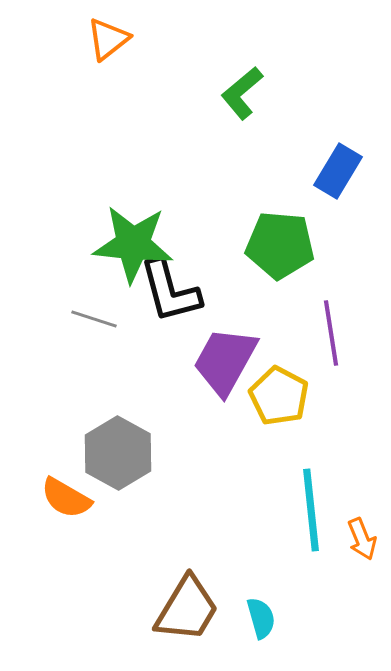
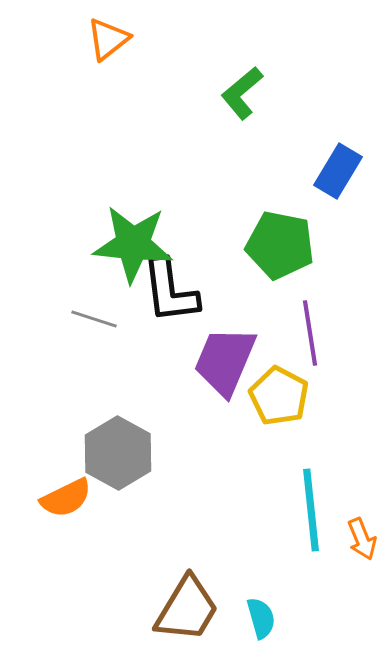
green pentagon: rotated 6 degrees clockwise
black L-shape: rotated 8 degrees clockwise
purple line: moved 21 px left
purple trapezoid: rotated 6 degrees counterclockwise
orange semicircle: rotated 56 degrees counterclockwise
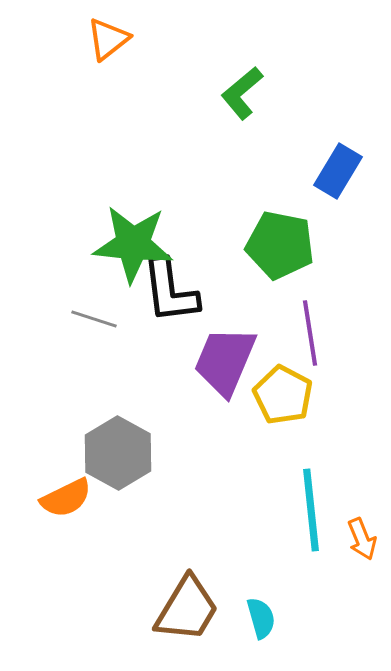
yellow pentagon: moved 4 px right, 1 px up
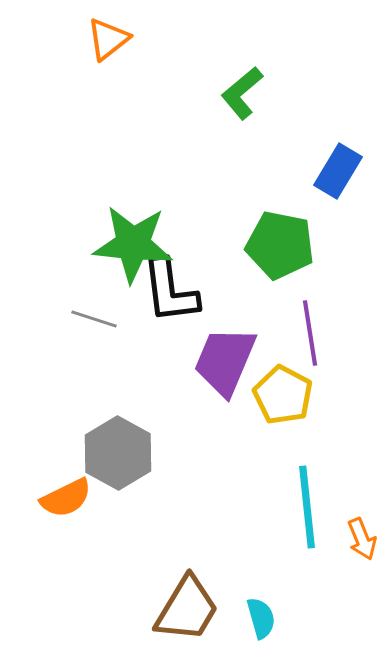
cyan line: moved 4 px left, 3 px up
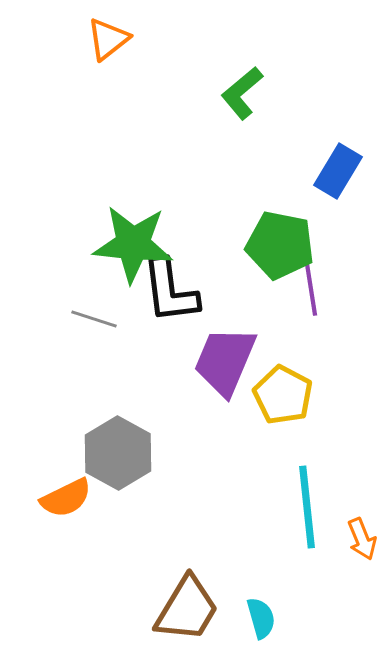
purple line: moved 50 px up
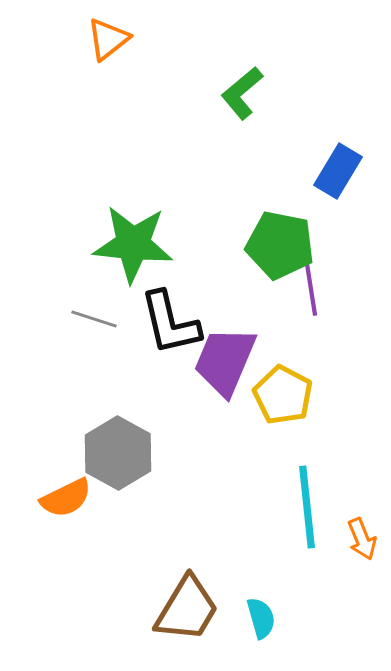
black L-shape: moved 32 px down; rotated 6 degrees counterclockwise
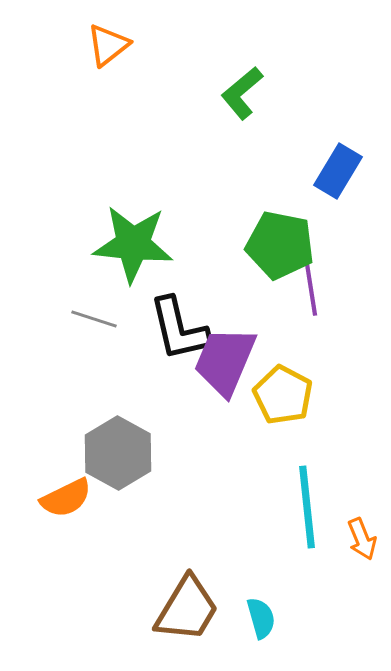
orange triangle: moved 6 px down
black L-shape: moved 9 px right, 6 px down
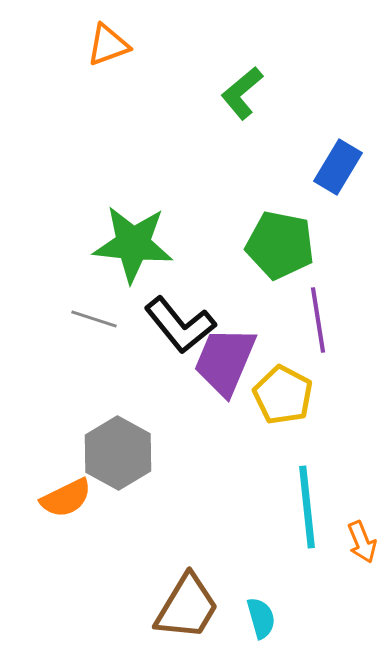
orange triangle: rotated 18 degrees clockwise
blue rectangle: moved 4 px up
purple line: moved 8 px right, 37 px down
black L-shape: moved 1 px right, 4 px up; rotated 26 degrees counterclockwise
orange arrow: moved 3 px down
brown trapezoid: moved 2 px up
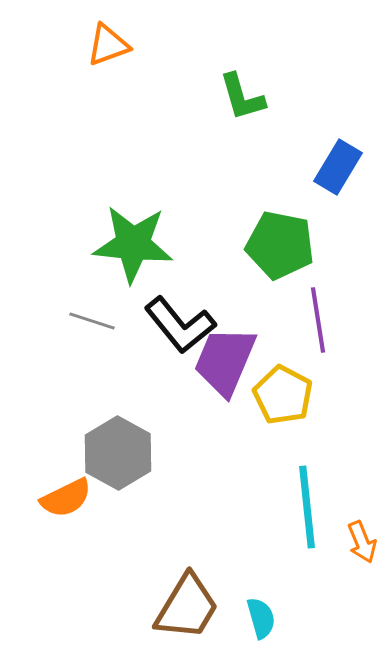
green L-shape: moved 4 px down; rotated 66 degrees counterclockwise
gray line: moved 2 px left, 2 px down
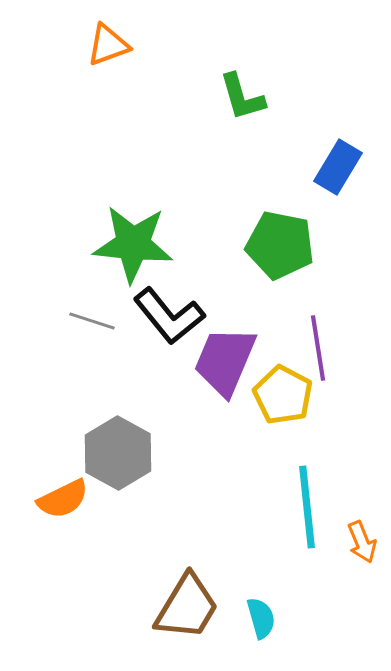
purple line: moved 28 px down
black L-shape: moved 11 px left, 9 px up
orange semicircle: moved 3 px left, 1 px down
